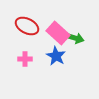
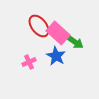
red ellipse: moved 12 px right; rotated 25 degrees clockwise
green arrow: moved 4 px down; rotated 18 degrees clockwise
pink cross: moved 4 px right, 3 px down; rotated 24 degrees counterclockwise
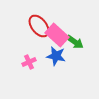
pink rectangle: moved 1 px left, 2 px down
blue star: rotated 18 degrees counterclockwise
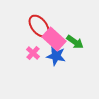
pink rectangle: moved 3 px left, 4 px down
pink cross: moved 4 px right, 9 px up; rotated 24 degrees counterclockwise
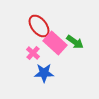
pink rectangle: moved 1 px right, 4 px down
blue star: moved 12 px left, 17 px down; rotated 12 degrees counterclockwise
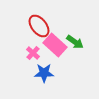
pink rectangle: moved 2 px down
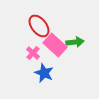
green arrow: rotated 42 degrees counterclockwise
blue star: rotated 24 degrees clockwise
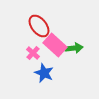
green arrow: moved 1 px left, 6 px down
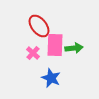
pink rectangle: rotated 50 degrees clockwise
blue star: moved 7 px right, 5 px down
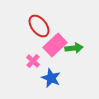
pink rectangle: rotated 45 degrees clockwise
pink cross: moved 8 px down
